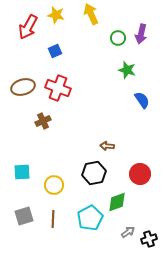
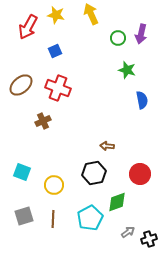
brown ellipse: moved 2 px left, 2 px up; rotated 25 degrees counterclockwise
blue semicircle: rotated 24 degrees clockwise
cyan square: rotated 24 degrees clockwise
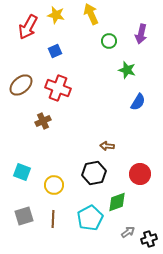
green circle: moved 9 px left, 3 px down
blue semicircle: moved 4 px left, 2 px down; rotated 42 degrees clockwise
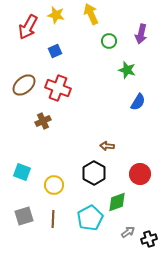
brown ellipse: moved 3 px right
black hexagon: rotated 20 degrees counterclockwise
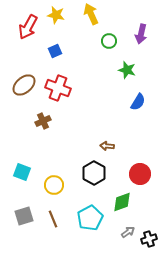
green diamond: moved 5 px right
brown line: rotated 24 degrees counterclockwise
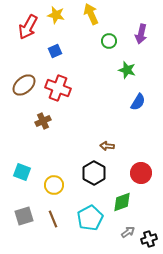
red circle: moved 1 px right, 1 px up
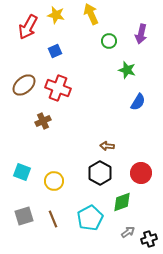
black hexagon: moved 6 px right
yellow circle: moved 4 px up
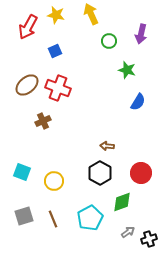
brown ellipse: moved 3 px right
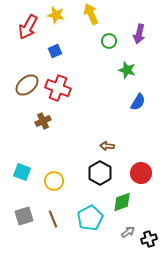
purple arrow: moved 2 px left
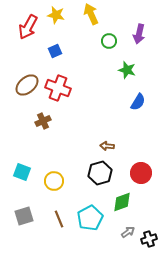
black hexagon: rotated 15 degrees clockwise
brown line: moved 6 px right
